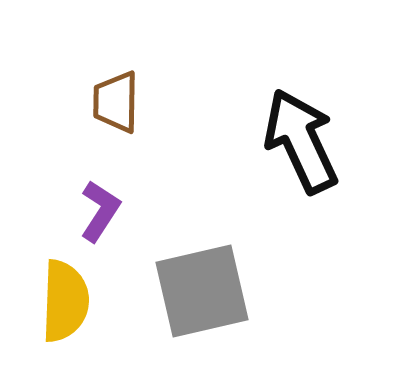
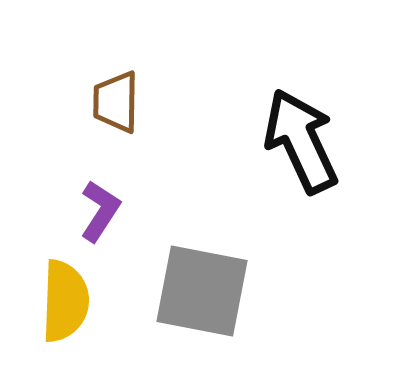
gray square: rotated 24 degrees clockwise
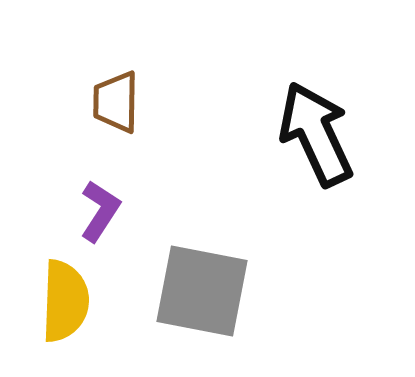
black arrow: moved 15 px right, 7 px up
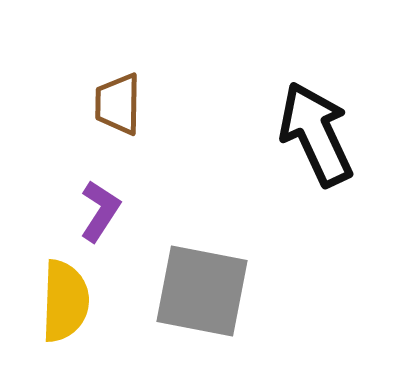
brown trapezoid: moved 2 px right, 2 px down
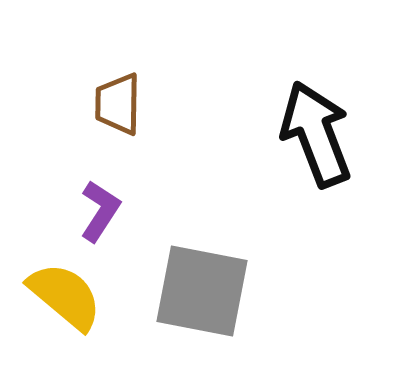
black arrow: rotated 4 degrees clockwise
yellow semicircle: moved 5 px up; rotated 52 degrees counterclockwise
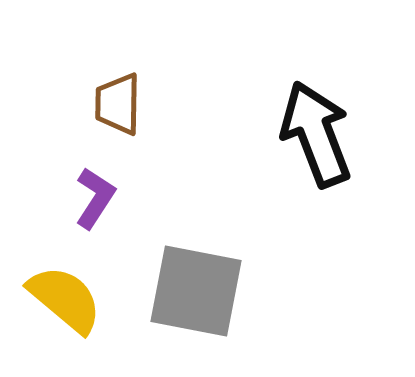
purple L-shape: moved 5 px left, 13 px up
gray square: moved 6 px left
yellow semicircle: moved 3 px down
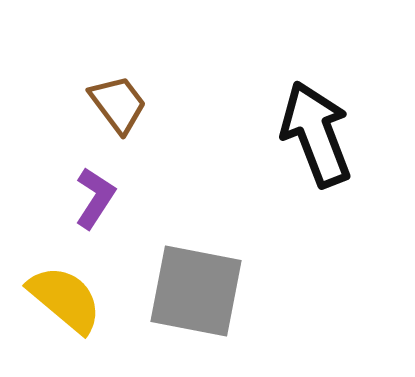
brown trapezoid: rotated 142 degrees clockwise
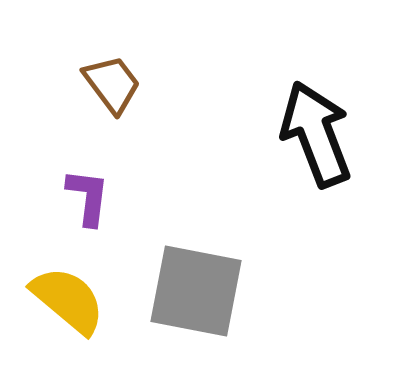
brown trapezoid: moved 6 px left, 20 px up
purple L-shape: moved 7 px left, 1 px up; rotated 26 degrees counterclockwise
yellow semicircle: moved 3 px right, 1 px down
